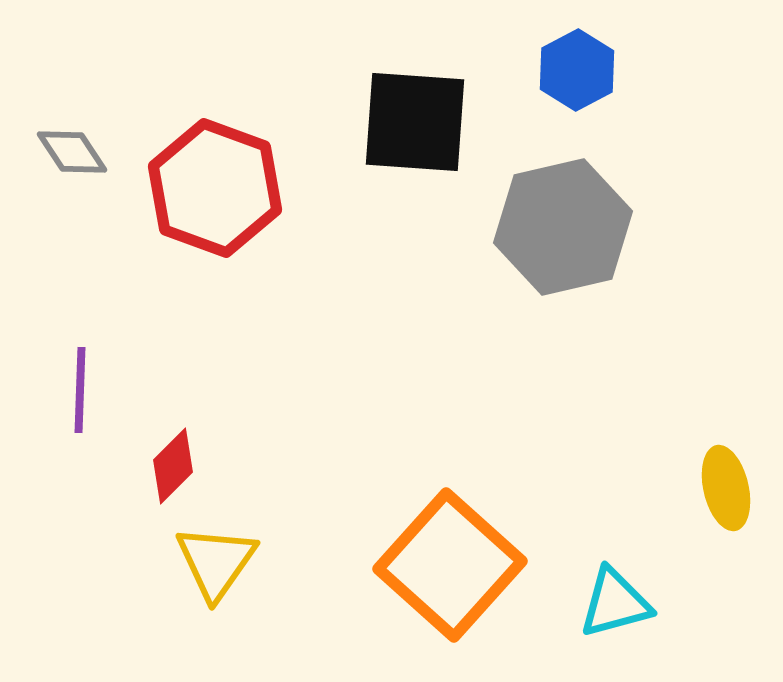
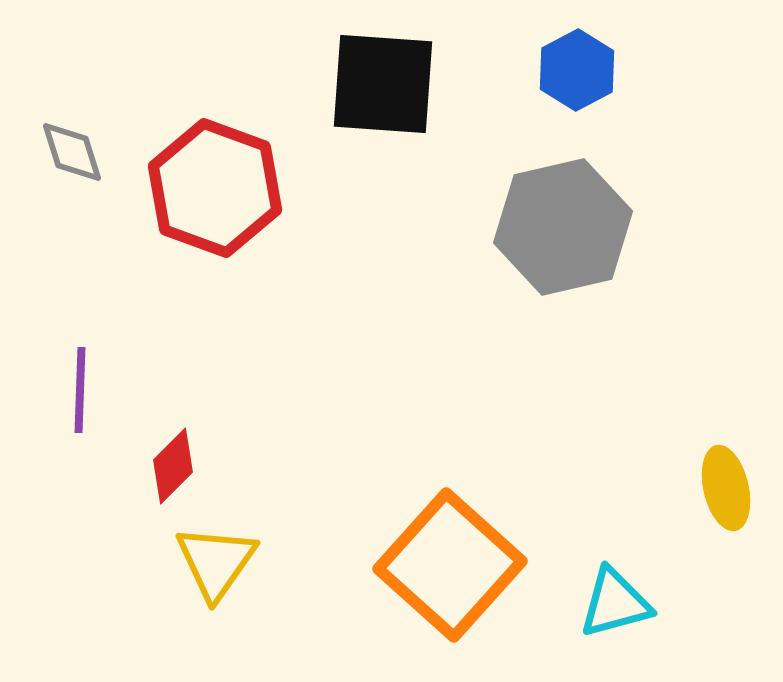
black square: moved 32 px left, 38 px up
gray diamond: rotated 16 degrees clockwise
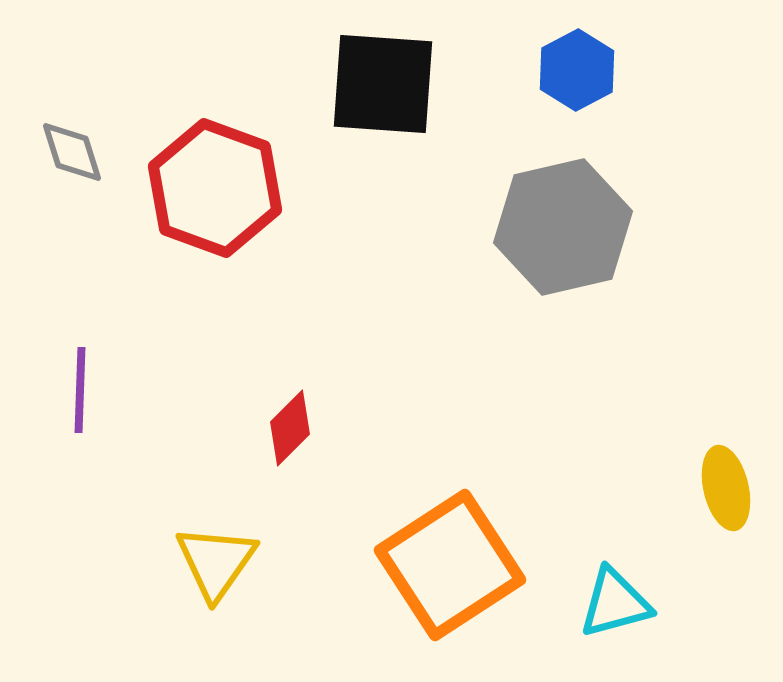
red diamond: moved 117 px right, 38 px up
orange square: rotated 15 degrees clockwise
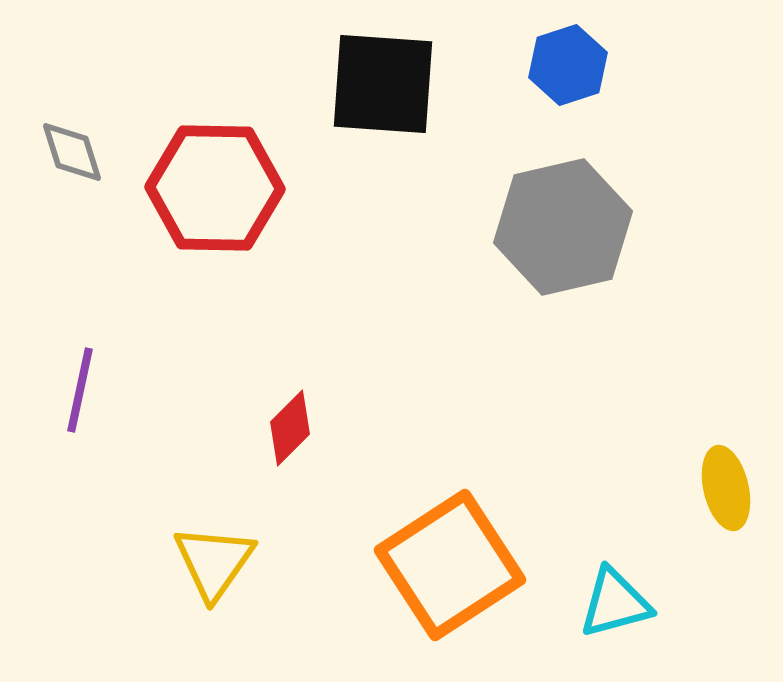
blue hexagon: moved 9 px left, 5 px up; rotated 10 degrees clockwise
red hexagon: rotated 19 degrees counterclockwise
purple line: rotated 10 degrees clockwise
yellow triangle: moved 2 px left
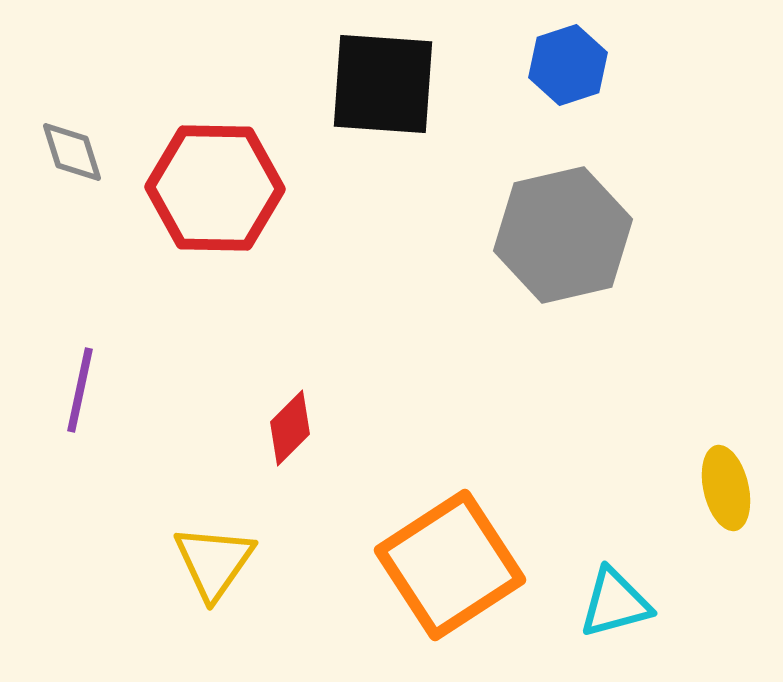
gray hexagon: moved 8 px down
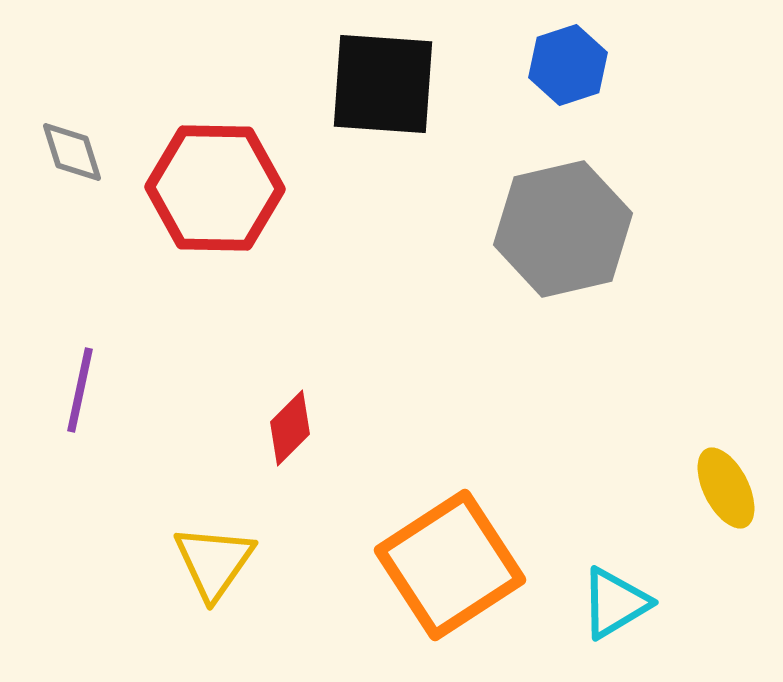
gray hexagon: moved 6 px up
yellow ellipse: rotated 14 degrees counterclockwise
cyan triangle: rotated 16 degrees counterclockwise
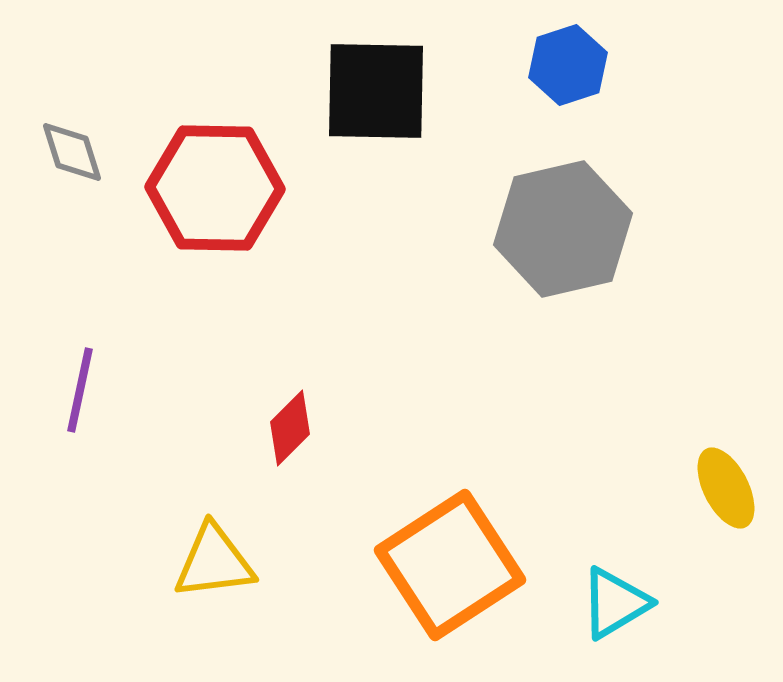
black square: moved 7 px left, 7 px down; rotated 3 degrees counterclockwise
yellow triangle: rotated 48 degrees clockwise
